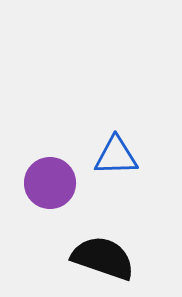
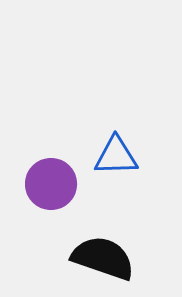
purple circle: moved 1 px right, 1 px down
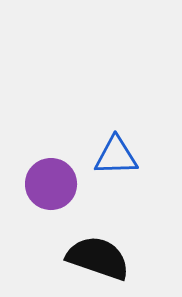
black semicircle: moved 5 px left
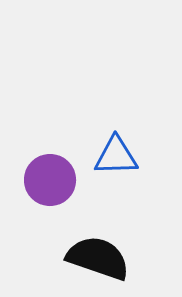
purple circle: moved 1 px left, 4 px up
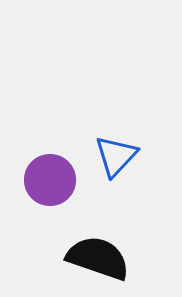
blue triangle: rotated 45 degrees counterclockwise
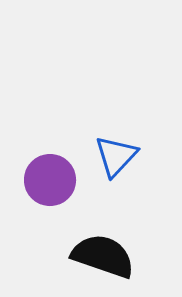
black semicircle: moved 5 px right, 2 px up
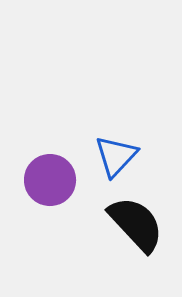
black semicircle: moved 33 px right, 32 px up; rotated 28 degrees clockwise
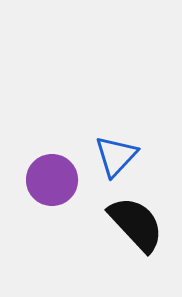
purple circle: moved 2 px right
